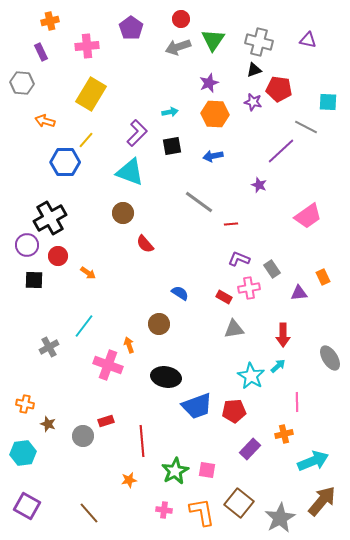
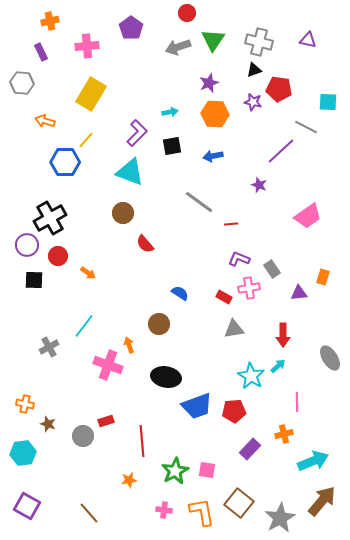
red circle at (181, 19): moved 6 px right, 6 px up
orange rectangle at (323, 277): rotated 42 degrees clockwise
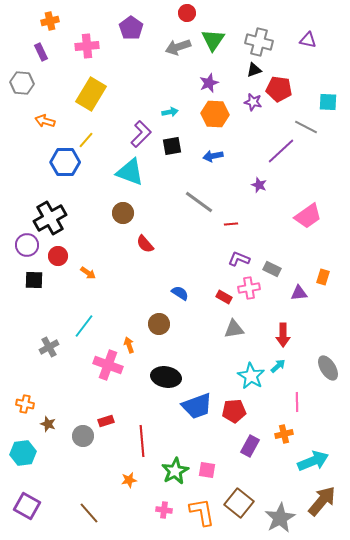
purple L-shape at (137, 133): moved 4 px right, 1 px down
gray rectangle at (272, 269): rotated 30 degrees counterclockwise
gray ellipse at (330, 358): moved 2 px left, 10 px down
purple rectangle at (250, 449): moved 3 px up; rotated 15 degrees counterclockwise
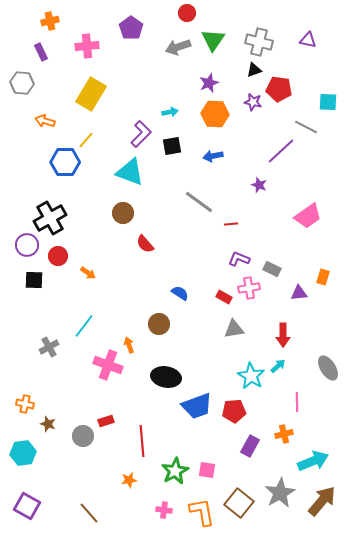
gray star at (280, 518): moved 25 px up
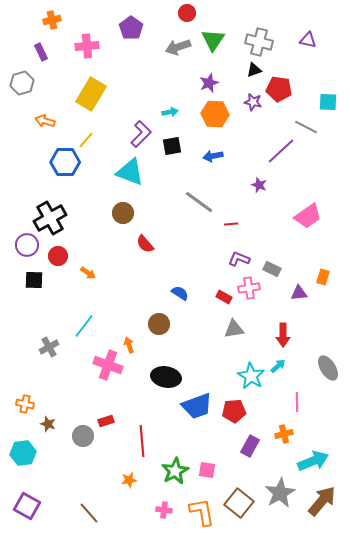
orange cross at (50, 21): moved 2 px right, 1 px up
gray hexagon at (22, 83): rotated 20 degrees counterclockwise
